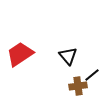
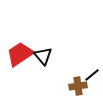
black triangle: moved 25 px left
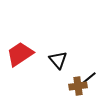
black triangle: moved 15 px right, 4 px down
black line: moved 3 px left, 3 px down
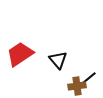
brown cross: moved 1 px left
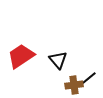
red trapezoid: moved 1 px right, 2 px down
brown cross: moved 3 px left, 1 px up
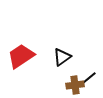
black triangle: moved 4 px right, 3 px up; rotated 36 degrees clockwise
brown cross: moved 1 px right
